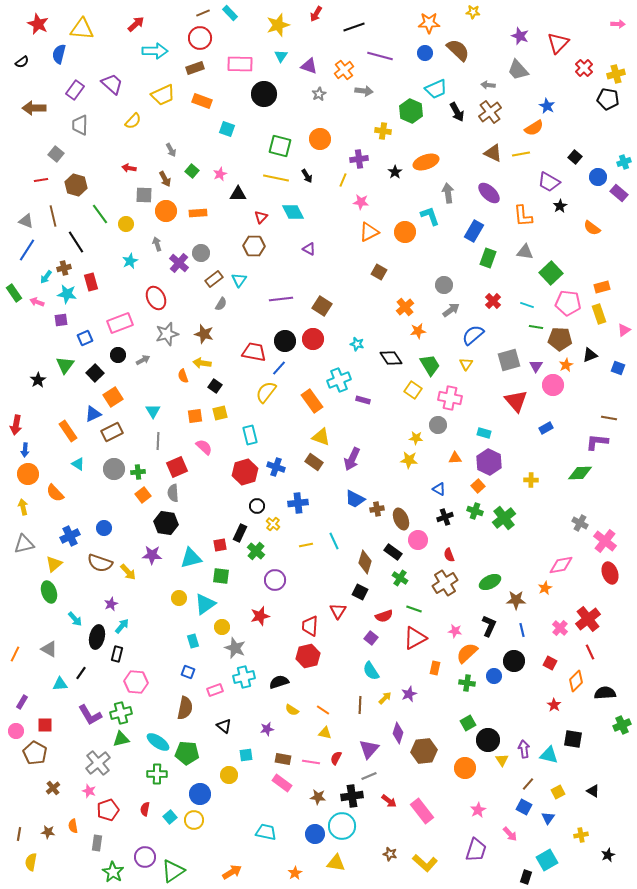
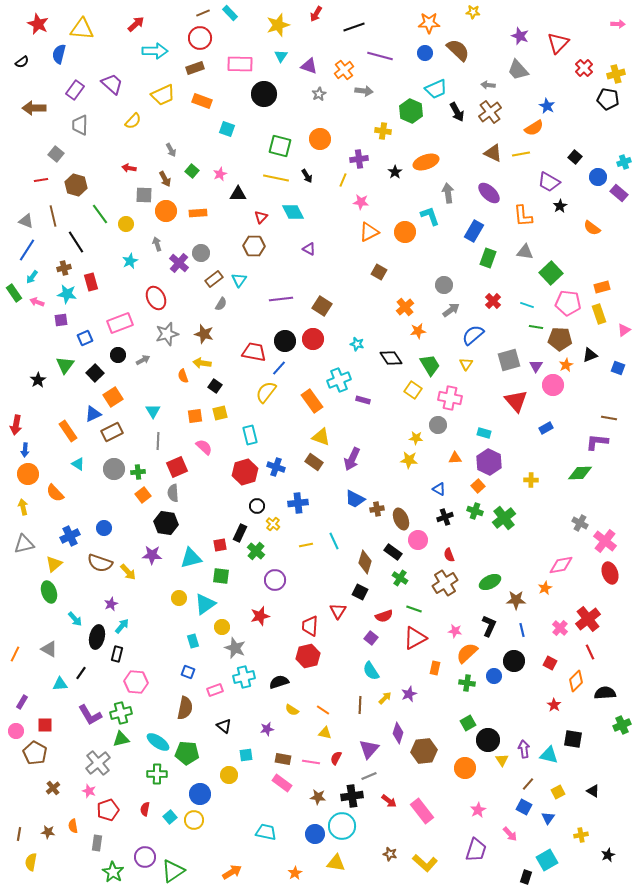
cyan arrow at (46, 277): moved 14 px left
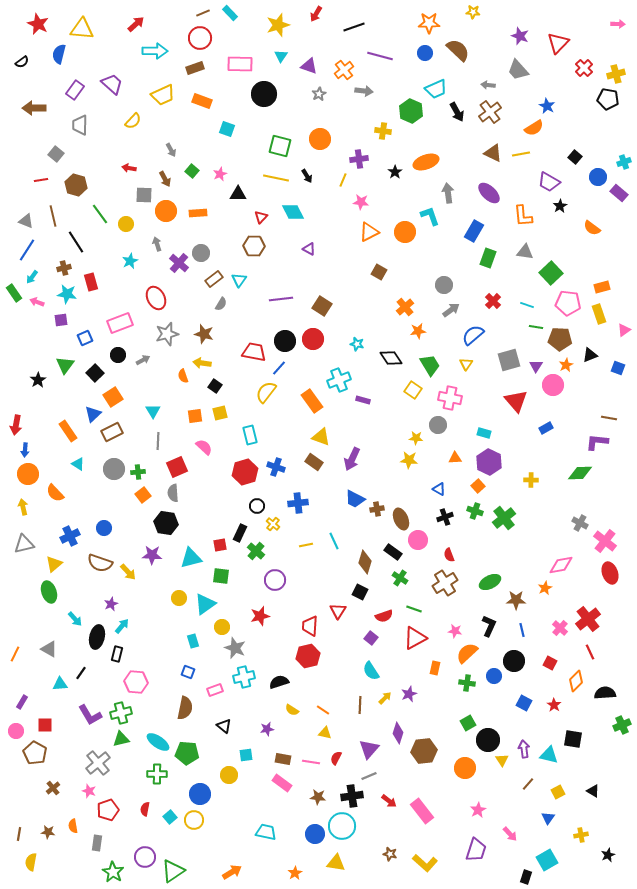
blue triangle at (93, 414): rotated 18 degrees counterclockwise
blue square at (524, 807): moved 104 px up
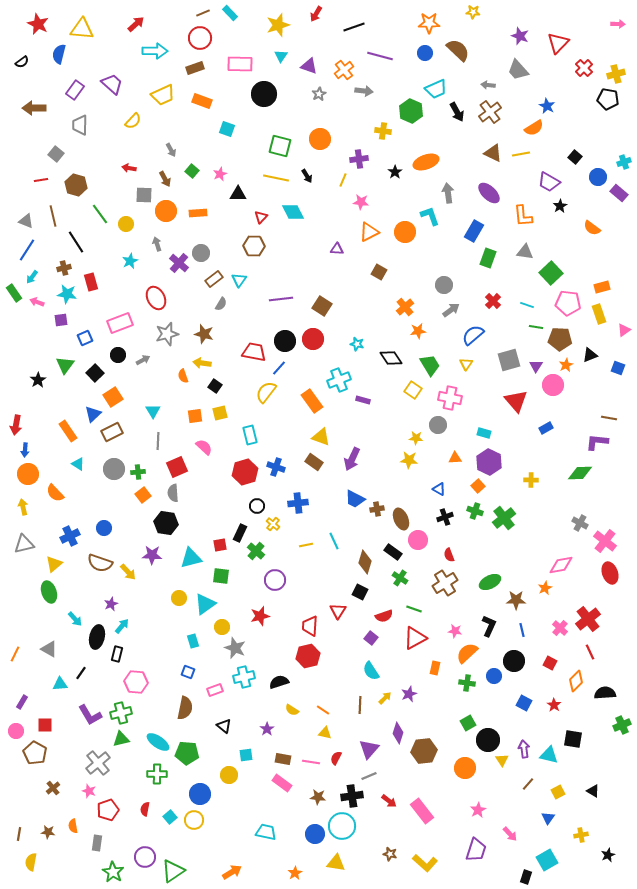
purple triangle at (309, 249): moved 28 px right; rotated 24 degrees counterclockwise
purple star at (267, 729): rotated 24 degrees counterclockwise
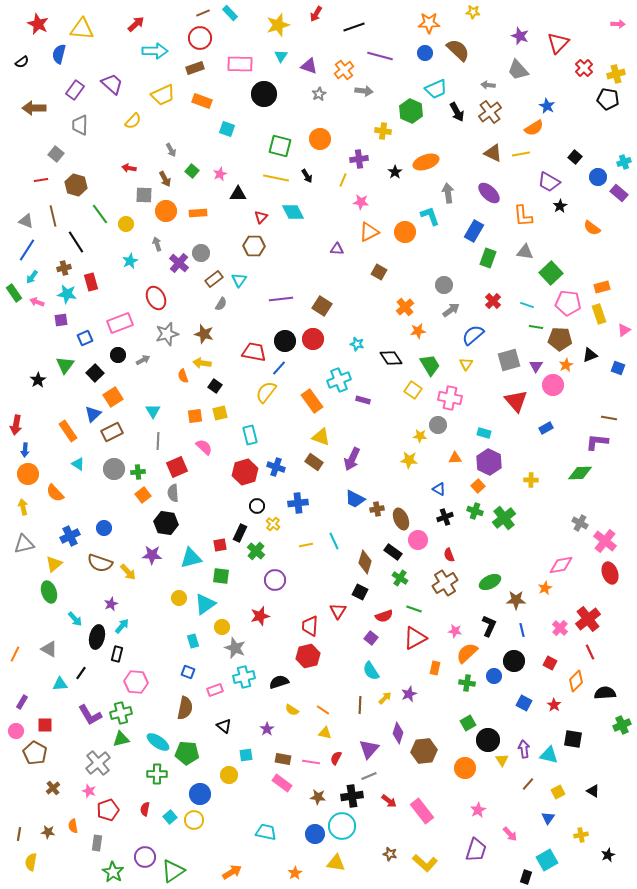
yellow star at (416, 438): moved 4 px right, 2 px up
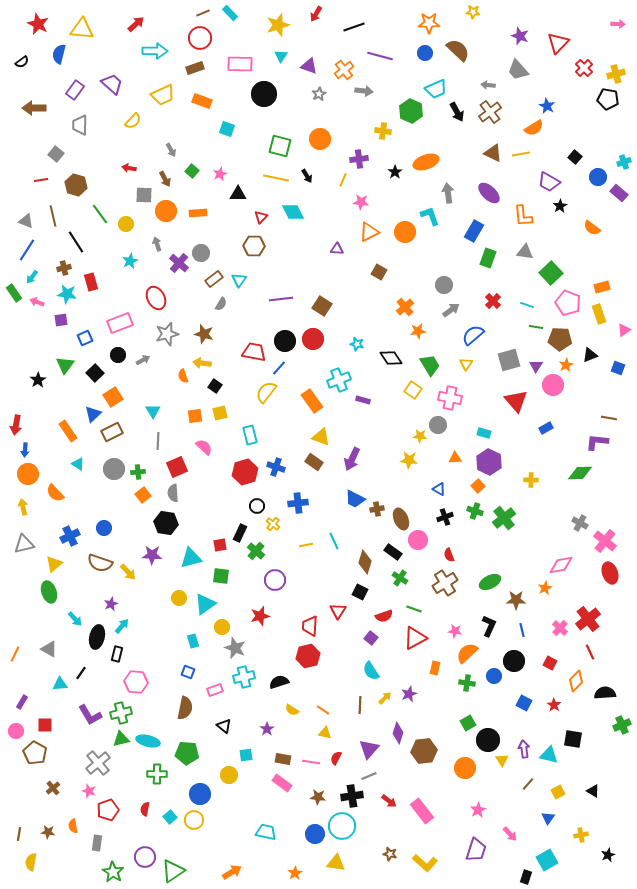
pink pentagon at (568, 303): rotated 15 degrees clockwise
cyan ellipse at (158, 742): moved 10 px left, 1 px up; rotated 20 degrees counterclockwise
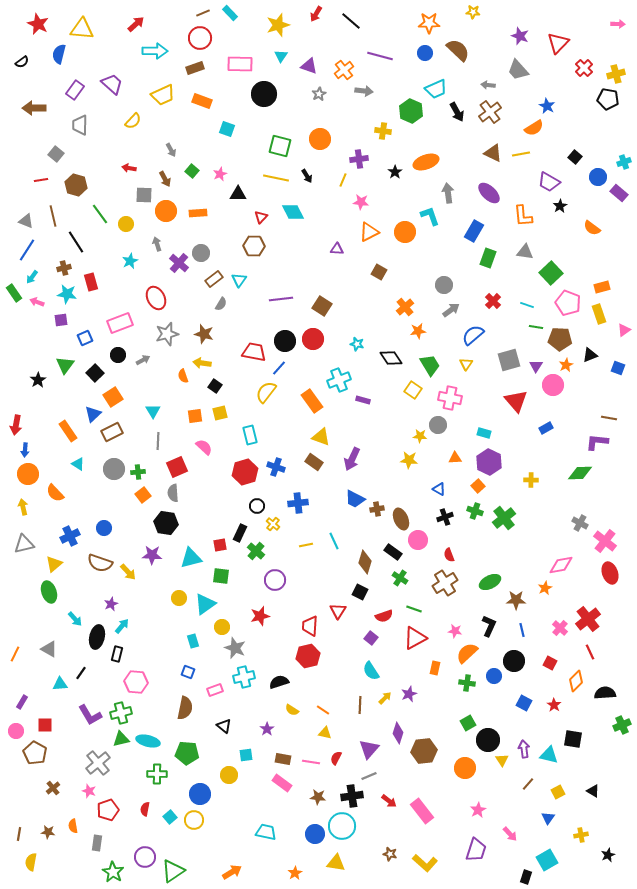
black line at (354, 27): moved 3 px left, 6 px up; rotated 60 degrees clockwise
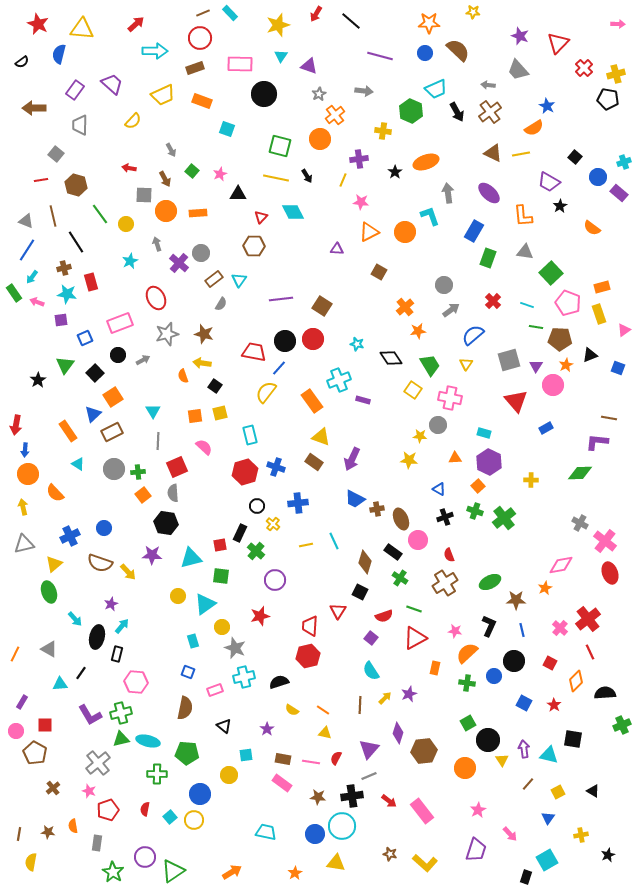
orange cross at (344, 70): moved 9 px left, 45 px down
yellow circle at (179, 598): moved 1 px left, 2 px up
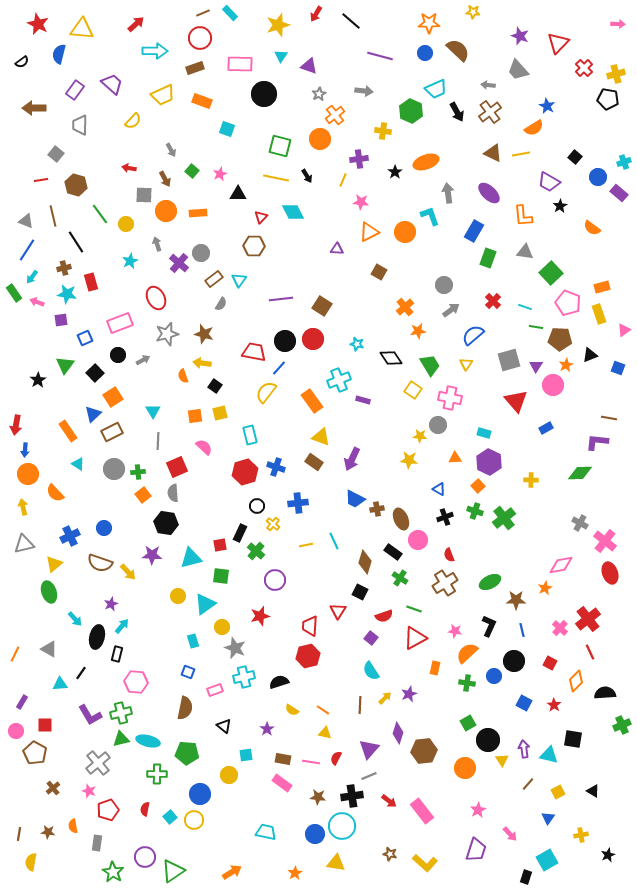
cyan line at (527, 305): moved 2 px left, 2 px down
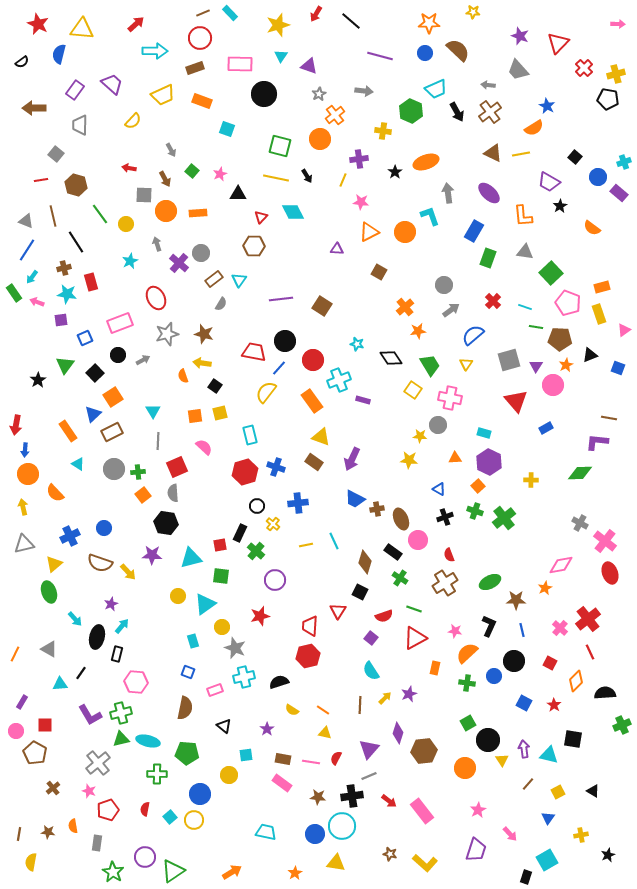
red circle at (313, 339): moved 21 px down
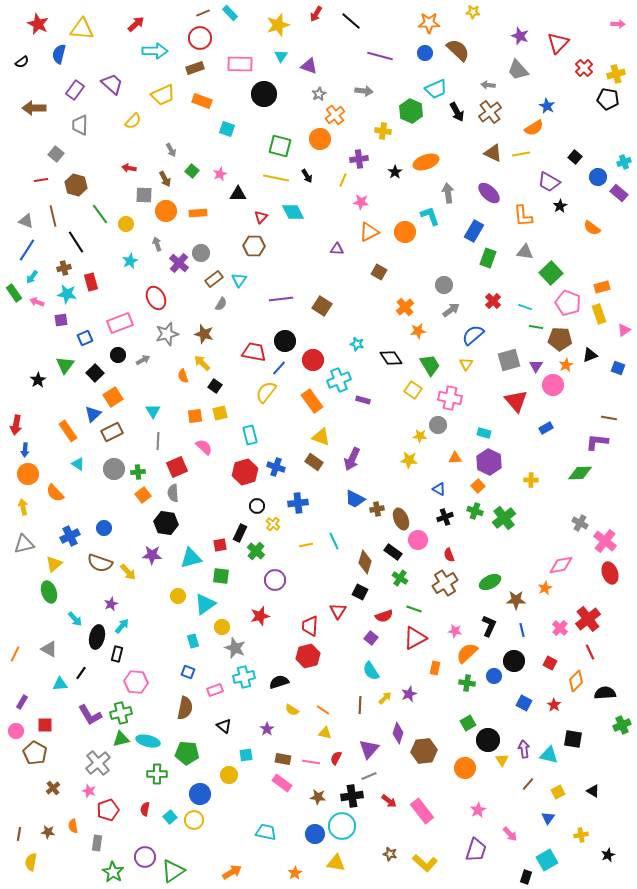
yellow arrow at (202, 363): rotated 36 degrees clockwise
